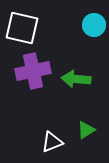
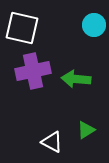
white triangle: rotated 50 degrees clockwise
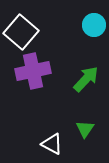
white square: moved 1 px left, 4 px down; rotated 28 degrees clockwise
green arrow: moved 10 px right; rotated 128 degrees clockwise
green triangle: moved 1 px left, 1 px up; rotated 24 degrees counterclockwise
white triangle: moved 2 px down
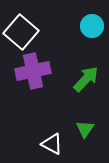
cyan circle: moved 2 px left, 1 px down
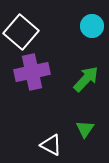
purple cross: moved 1 px left, 1 px down
white triangle: moved 1 px left, 1 px down
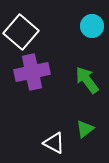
green arrow: moved 1 px right, 1 px down; rotated 80 degrees counterclockwise
green triangle: rotated 18 degrees clockwise
white triangle: moved 3 px right, 2 px up
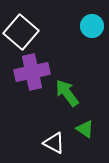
green arrow: moved 20 px left, 13 px down
green triangle: rotated 48 degrees counterclockwise
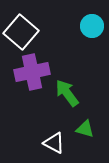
green triangle: rotated 18 degrees counterclockwise
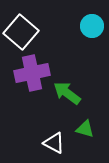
purple cross: moved 1 px down
green arrow: rotated 16 degrees counterclockwise
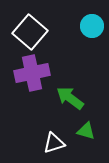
white square: moved 9 px right
green arrow: moved 3 px right, 5 px down
green triangle: moved 1 px right, 2 px down
white triangle: rotated 45 degrees counterclockwise
